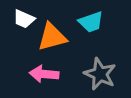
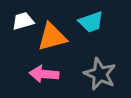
white trapezoid: moved 1 px left, 2 px down; rotated 140 degrees clockwise
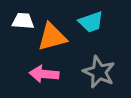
white trapezoid: rotated 20 degrees clockwise
gray star: moved 1 px left, 2 px up
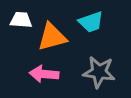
white trapezoid: moved 2 px left, 1 px up
gray star: rotated 16 degrees counterclockwise
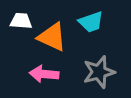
white trapezoid: moved 1 px down
orange triangle: rotated 40 degrees clockwise
gray star: rotated 24 degrees counterclockwise
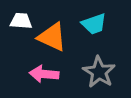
cyan trapezoid: moved 3 px right, 2 px down
gray star: rotated 24 degrees counterclockwise
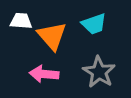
orange triangle: moved 1 px up; rotated 24 degrees clockwise
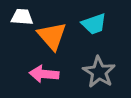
white trapezoid: moved 1 px right, 4 px up
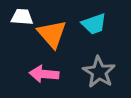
orange triangle: moved 2 px up
